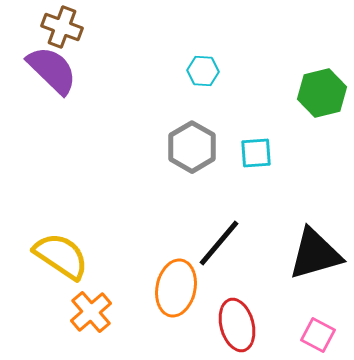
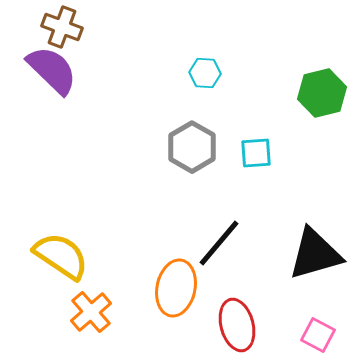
cyan hexagon: moved 2 px right, 2 px down
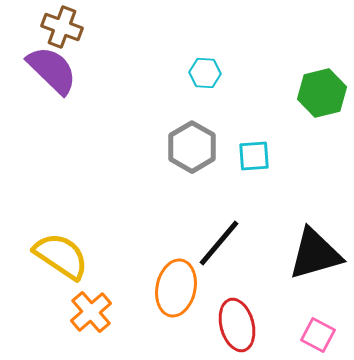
cyan square: moved 2 px left, 3 px down
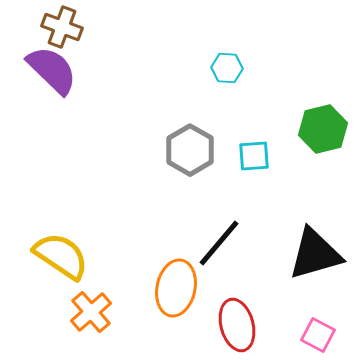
cyan hexagon: moved 22 px right, 5 px up
green hexagon: moved 1 px right, 36 px down
gray hexagon: moved 2 px left, 3 px down
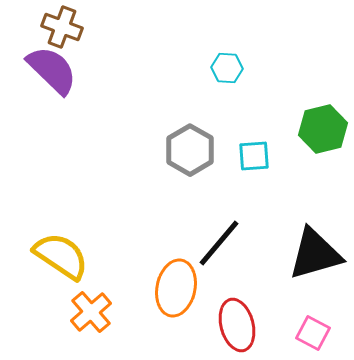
pink square: moved 5 px left, 2 px up
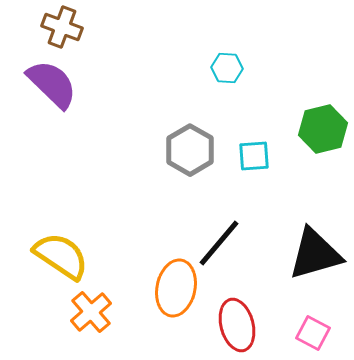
purple semicircle: moved 14 px down
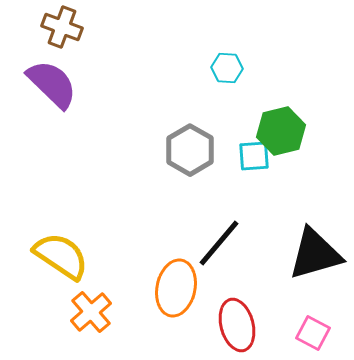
green hexagon: moved 42 px left, 2 px down
